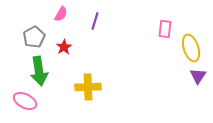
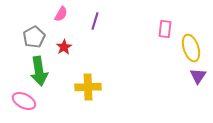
pink ellipse: moved 1 px left
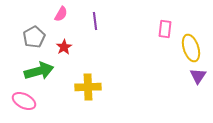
purple line: rotated 24 degrees counterclockwise
green arrow: rotated 96 degrees counterclockwise
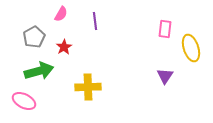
purple triangle: moved 33 px left
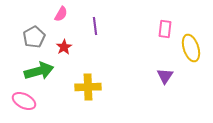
purple line: moved 5 px down
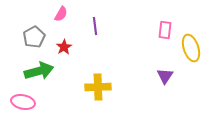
pink rectangle: moved 1 px down
yellow cross: moved 10 px right
pink ellipse: moved 1 px left, 1 px down; rotated 15 degrees counterclockwise
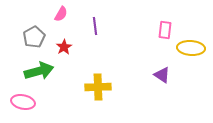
yellow ellipse: rotated 68 degrees counterclockwise
purple triangle: moved 3 px left, 1 px up; rotated 30 degrees counterclockwise
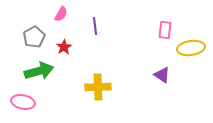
yellow ellipse: rotated 12 degrees counterclockwise
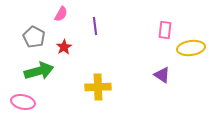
gray pentagon: rotated 15 degrees counterclockwise
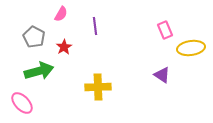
pink rectangle: rotated 30 degrees counterclockwise
pink ellipse: moved 1 px left, 1 px down; rotated 35 degrees clockwise
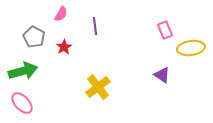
green arrow: moved 16 px left
yellow cross: rotated 35 degrees counterclockwise
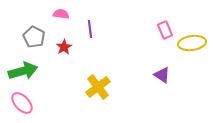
pink semicircle: rotated 112 degrees counterclockwise
purple line: moved 5 px left, 3 px down
yellow ellipse: moved 1 px right, 5 px up
